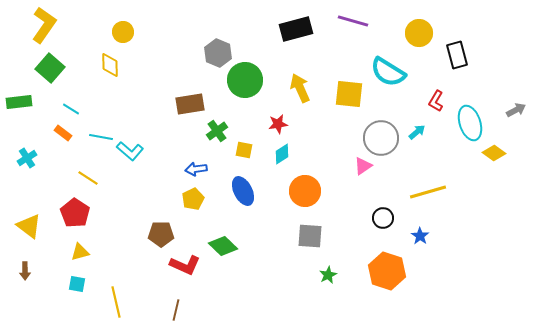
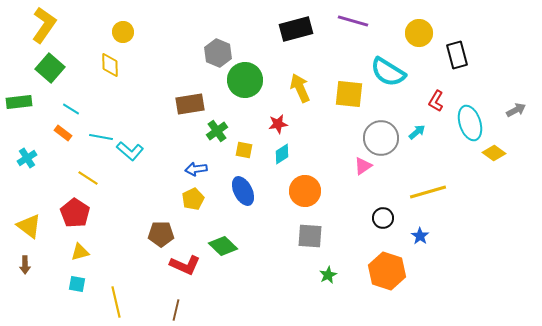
brown arrow at (25, 271): moved 6 px up
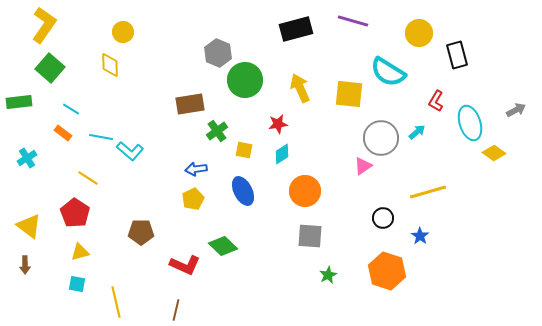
brown pentagon at (161, 234): moved 20 px left, 2 px up
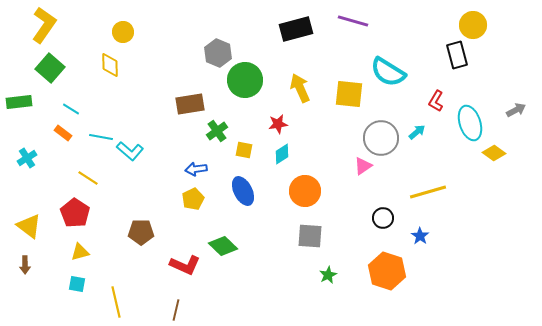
yellow circle at (419, 33): moved 54 px right, 8 px up
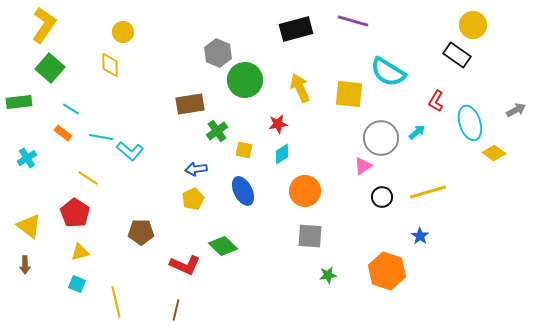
black rectangle at (457, 55): rotated 40 degrees counterclockwise
black circle at (383, 218): moved 1 px left, 21 px up
green star at (328, 275): rotated 18 degrees clockwise
cyan square at (77, 284): rotated 12 degrees clockwise
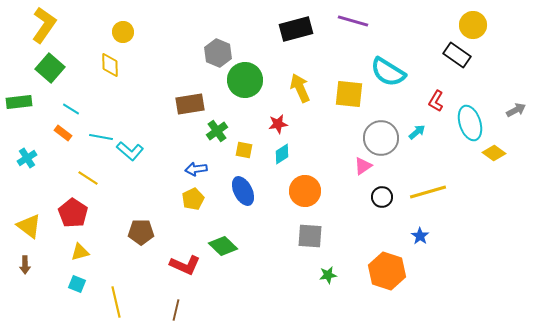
red pentagon at (75, 213): moved 2 px left
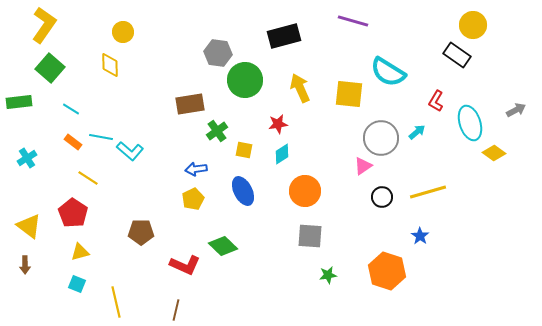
black rectangle at (296, 29): moved 12 px left, 7 px down
gray hexagon at (218, 53): rotated 16 degrees counterclockwise
orange rectangle at (63, 133): moved 10 px right, 9 px down
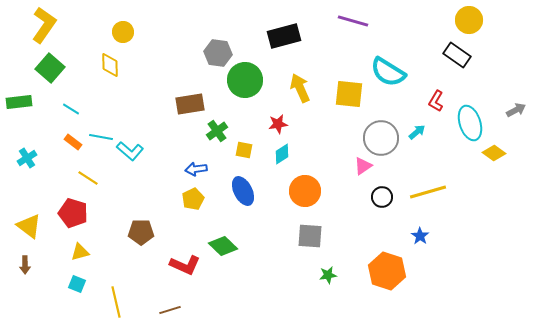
yellow circle at (473, 25): moved 4 px left, 5 px up
red pentagon at (73, 213): rotated 16 degrees counterclockwise
brown line at (176, 310): moved 6 px left; rotated 60 degrees clockwise
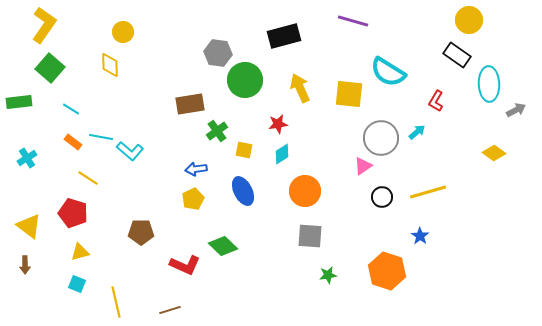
cyan ellipse at (470, 123): moved 19 px right, 39 px up; rotated 16 degrees clockwise
